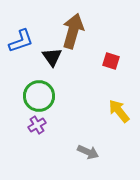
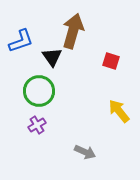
green circle: moved 5 px up
gray arrow: moved 3 px left
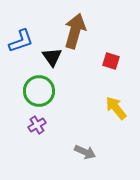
brown arrow: moved 2 px right
yellow arrow: moved 3 px left, 3 px up
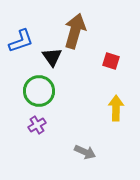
yellow arrow: rotated 40 degrees clockwise
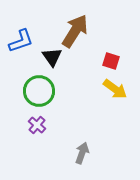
brown arrow: rotated 16 degrees clockwise
yellow arrow: moved 1 px left, 19 px up; rotated 125 degrees clockwise
purple cross: rotated 18 degrees counterclockwise
gray arrow: moved 3 px left, 1 px down; rotated 95 degrees counterclockwise
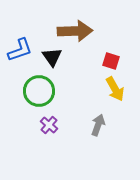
brown arrow: rotated 56 degrees clockwise
blue L-shape: moved 1 px left, 9 px down
yellow arrow: rotated 25 degrees clockwise
purple cross: moved 12 px right
gray arrow: moved 16 px right, 28 px up
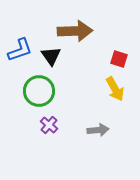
black triangle: moved 1 px left, 1 px up
red square: moved 8 px right, 2 px up
gray arrow: moved 5 px down; rotated 65 degrees clockwise
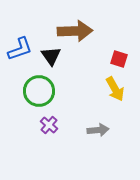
blue L-shape: moved 1 px up
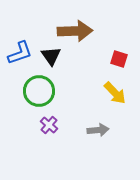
blue L-shape: moved 4 px down
yellow arrow: moved 4 px down; rotated 15 degrees counterclockwise
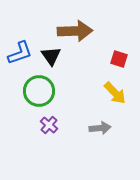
gray arrow: moved 2 px right, 2 px up
